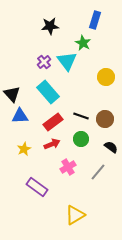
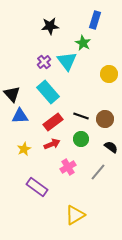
yellow circle: moved 3 px right, 3 px up
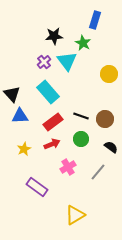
black star: moved 4 px right, 10 px down
